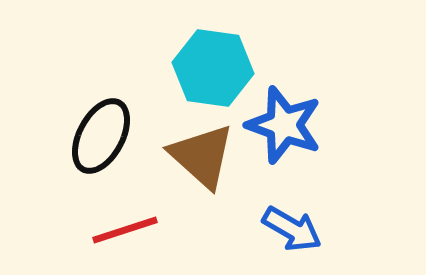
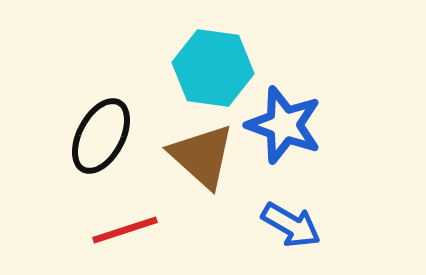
blue arrow: moved 1 px left, 4 px up
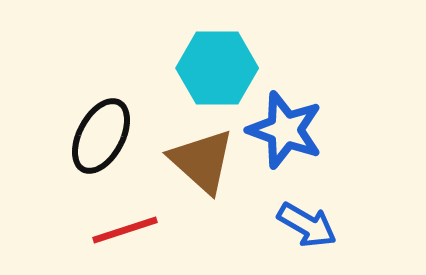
cyan hexagon: moved 4 px right; rotated 8 degrees counterclockwise
blue star: moved 1 px right, 5 px down
brown triangle: moved 5 px down
blue arrow: moved 16 px right
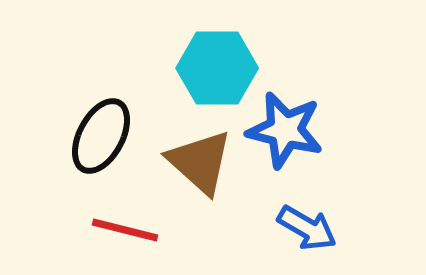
blue star: rotated 6 degrees counterclockwise
brown triangle: moved 2 px left, 1 px down
blue arrow: moved 3 px down
red line: rotated 32 degrees clockwise
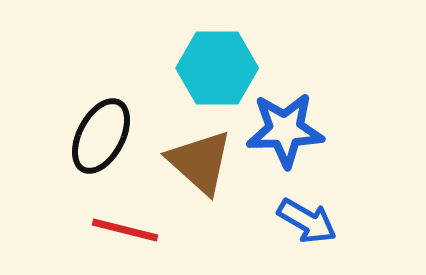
blue star: rotated 16 degrees counterclockwise
blue arrow: moved 7 px up
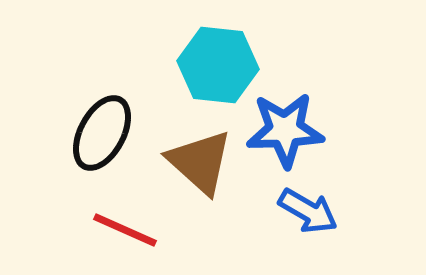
cyan hexagon: moved 1 px right, 3 px up; rotated 6 degrees clockwise
black ellipse: moved 1 px right, 3 px up
blue arrow: moved 1 px right, 10 px up
red line: rotated 10 degrees clockwise
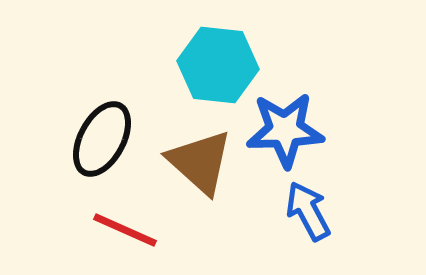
black ellipse: moved 6 px down
blue arrow: rotated 148 degrees counterclockwise
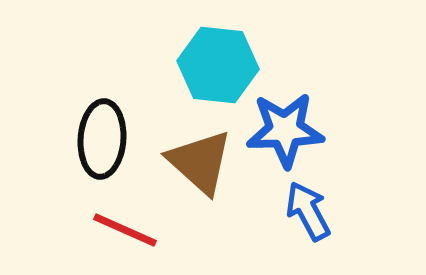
black ellipse: rotated 24 degrees counterclockwise
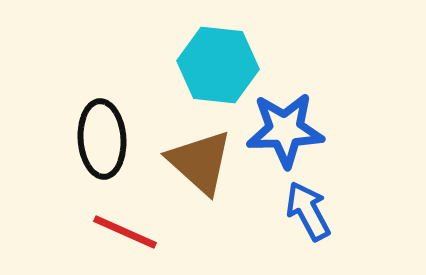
black ellipse: rotated 8 degrees counterclockwise
red line: moved 2 px down
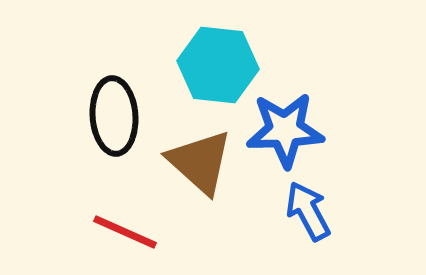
black ellipse: moved 12 px right, 23 px up
